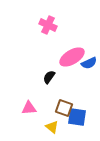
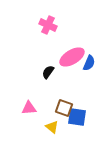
blue semicircle: rotated 42 degrees counterclockwise
black semicircle: moved 1 px left, 5 px up
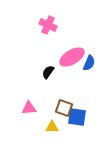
yellow triangle: rotated 40 degrees counterclockwise
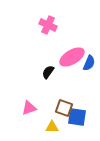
pink triangle: rotated 14 degrees counterclockwise
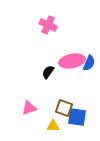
pink ellipse: moved 4 px down; rotated 20 degrees clockwise
yellow triangle: moved 1 px right, 1 px up
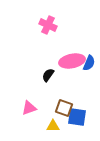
black semicircle: moved 3 px down
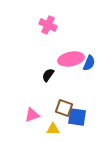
pink ellipse: moved 1 px left, 2 px up
pink triangle: moved 3 px right, 7 px down
yellow triangle: moved 3 px down
